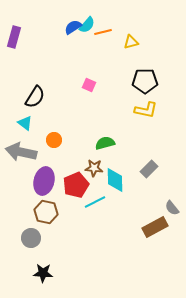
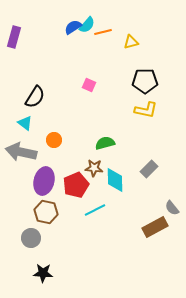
cyan line: moved 8 px down
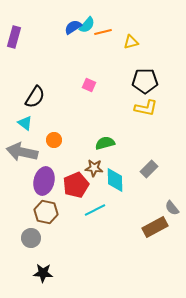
yellow L-shape: moved 2 px up
gray arrow: moved 1 px right
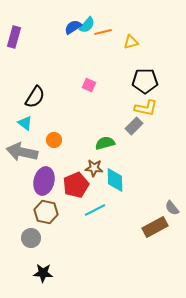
gray rectangle: moved 15 px left, 43 px up
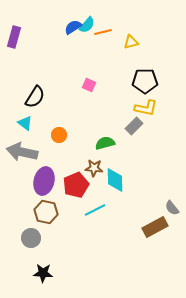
orange circle: moved 5 px right, 5 px up
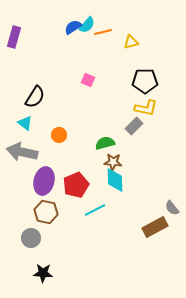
pink square: moved 1 px left, 5 px up
brown star: moved 19 px right, 6 px up
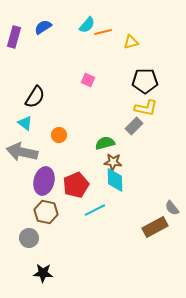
blue semicircle: moved 30 px left
gray circle: moved 2 px left
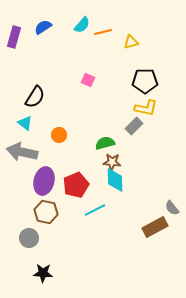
cyan semicircle: moved 5 px left
brown star: moved 1 px left
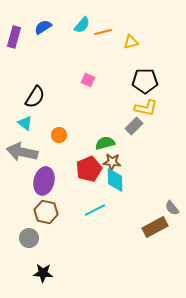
red pentagon: moved 13 px right, 16 px up
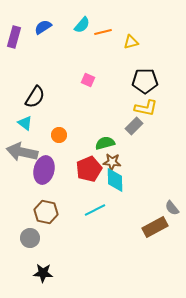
purple ellipse: moved 11 px up
gray circle: moved 1 px right
